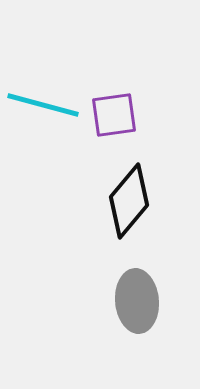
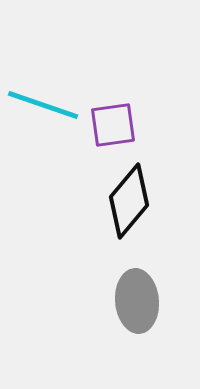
cyan line: rotated 4 degrees clockwise
purple square: moved 1 px left, 10 px down
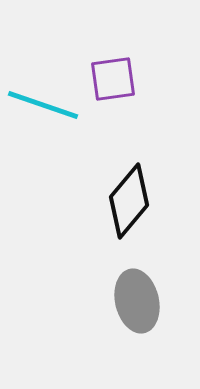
purple square: moved 46 px up
gray ellipse: rotated 8 degrees counterclockwise
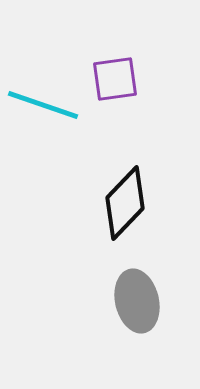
purple square: moved 2 px right
black diamond: moved 4 px left, 2 px down; rotated 4 degrees clockwise
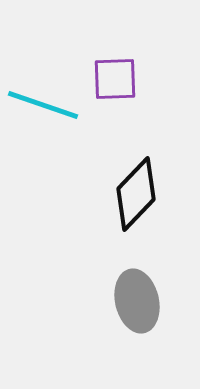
purple square: rotated 6 degrees clockwise
black diamond: moved 11 px right, 9 px up
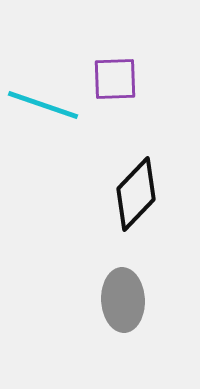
gray ellipse: moved 14 px left, 1 px up; rotated 10 degrees clockwise
